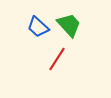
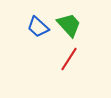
red line: moved 12 px right
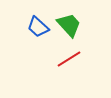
red line: rotated 25 degrees clockwise
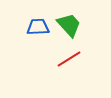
blue trapezoid: rotated 135 degrees clockwise
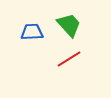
blue trapezoid: moved 6 px left, 5 px down
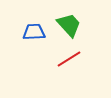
blue trapezoid: moved 2 px right
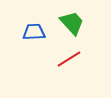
green trapezoid: moved 3 px right, 2 px up
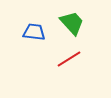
blue trapezoid: rotated 10 degrees clockwise
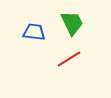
green trapezoid: rotated 16 degrees clockwise
